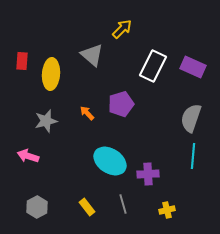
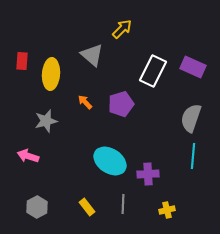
white rectangle: moved 5 px down
orange arrow: moved 2 px left, 11 px up
gray line: rotated 18 degrees clockwise
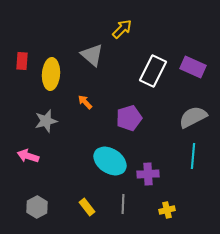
purple pentagon: moved 8 px right, 14 px down
gray semicircle: moved 2 px right, 1 px up; rotated 44 degrees clockwise
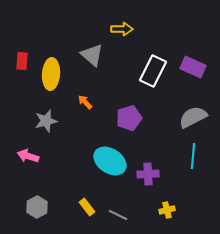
yellow arrow: rotated 45 degrees clockwise
gray line: moved 5 px left, 11 px down; rotated 66 degrees counterclockwise
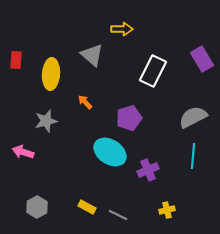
red rectangle: moved 6 px left, 1 px up
purple rectangle: moved 9 px right, 8 px up; rotated 35 degrees clockwise
pink arrow: moved 5 px left, 4 px up
cyan ellipse: moved 9 px up
purple cross: moved 4 px up; rotated 20 degrees counterclockwise
yellow rectangle: rotated 24 degrees counterclockwise
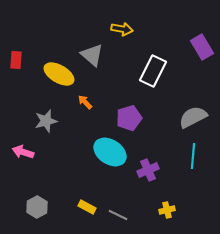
yellow arrow: rotated 10 degrees clockwise
purple rectangle: moved 12 px up
yellow ellipse: moved 8 px right; rotated 64 degrees counterclockwise
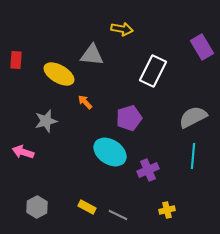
gray triangle: rotated 35 degrees counterclockwise
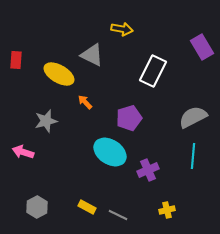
gray triangle: rotated 20 degrees clockwise
